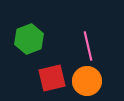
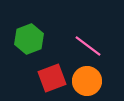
pink line: rotated 40 degrees counterclockwise
red square: rotated 8 degrees counterclockwise
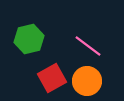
green hexagon: rotated 8 degrees clockwise
red square: rotated 8 degrees counterclockwise
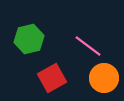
orange circle: moved 17 px right, 3 px up
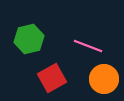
pink line: rotated 16 degrees counterclockwise
orange circle: moved 1 px down
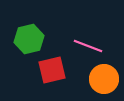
red square: moved 8 px up; rotated 16 degrees clockwise
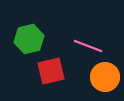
red square: moved 1 px left, 1 px down
orange circle: moved 1 px right, 2 px up
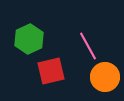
green hexagon: rotated 12 degrees counterclockwise
pink line: rotated 40 degrees clockwise
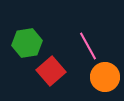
green hexagon: moved 2 px left, 4 px down; rotated 16 degrees clockwise
red square: rotated 28 degrees counterclockwise
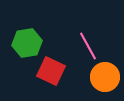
red square: rotated 24 degrees counterclockwise
